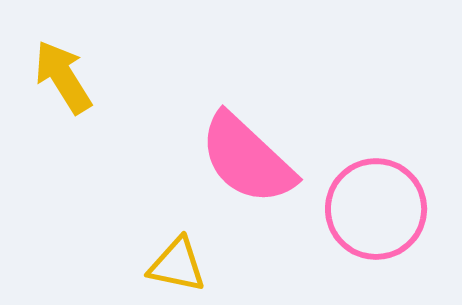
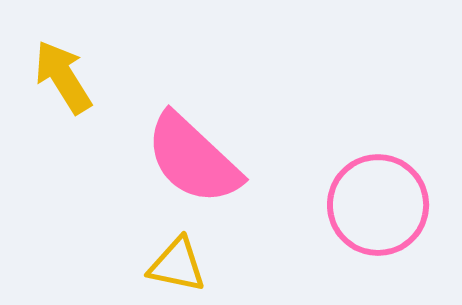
pink semicircle: moved 54 px left
pink circle: moved 2 px right, 4 px up
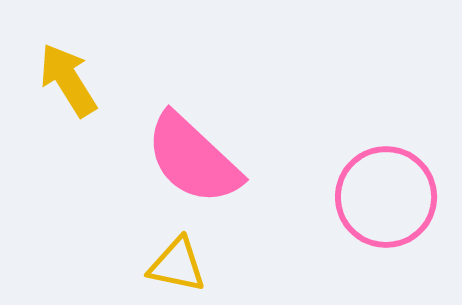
yellow arrow: moved 5 px right, 3 px down
pink circle: moved 8 px right, 8 px up
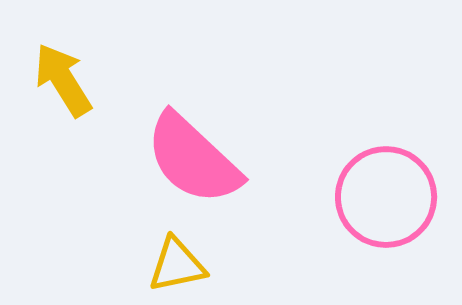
yellow arrow: moved 5 px left
yellow triangle: rotated 24 degrees counterclockwise
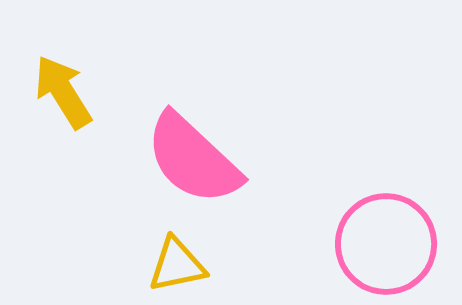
yellow arrow: moved 12 px down
pink circle: moved 47 px down
